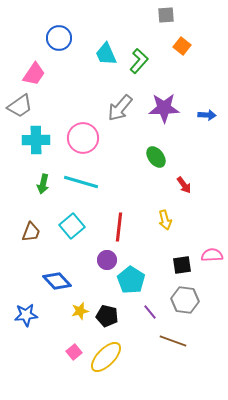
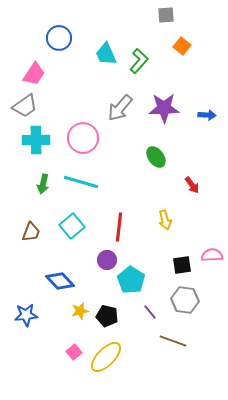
gray trapezoid: moved 5 px right
red arrow: moved 8 px right
blue diamond: moved 3 px right
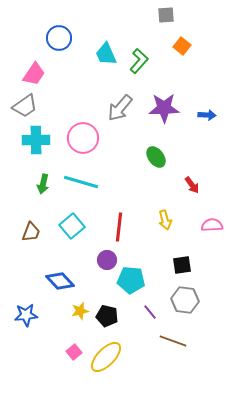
pink semicircle: moved 30 px up
cyan pentagon: rotated 28 degrees counterclockwise
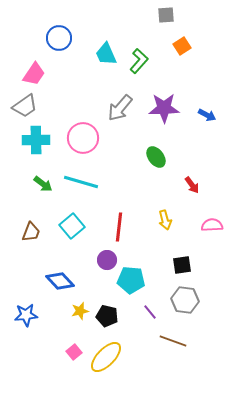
orange square: rotated 18 degrees clockwise
blue arrow: rotated 24 degrees clockwise
green arrow: rotated 66 degrees counterclockwise
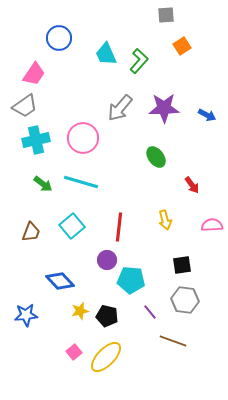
cyan cross: rotated 12 degrees counterclockwise
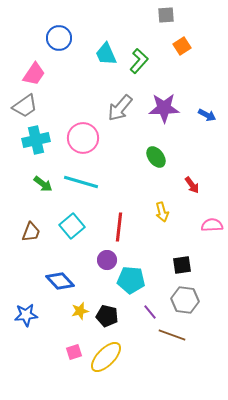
yellow arrow: moved 3 px left, 8 px up
brown line: moved 1 px left, 6 px up
pink square: rotated 21 degrees clockwise
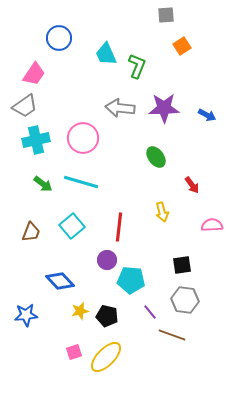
green L-shape: moved 2 px left, 5 px down; rotated 20 degrees counterclockwise
gray arrow: rotated 56 degrees clockwise
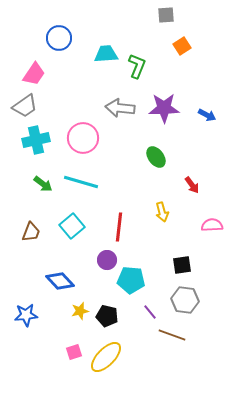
cyan trapezoid: rotated 110 degrees clockwise
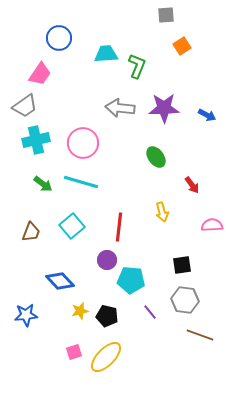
pink trapezoid: moved 6 px right
pink circle: moved 5 px down
brown line: moved 28 px right
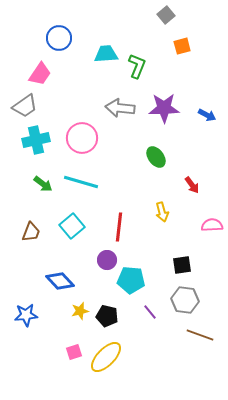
gray square: rotated 36 degrees counterclockwise
orange square: rotated 18 degrees clockwise
pink circle: moved 1 px left, 5 px up
